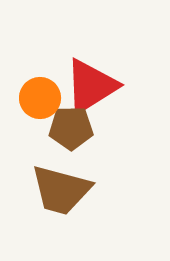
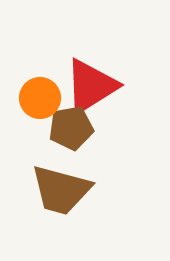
brown pentagon: rotated 9 degrees counterclockwise
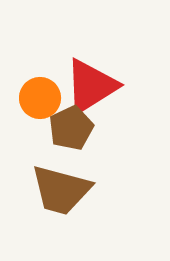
brown pentagon: rotated 15 degrees counterclockwise
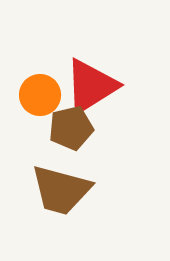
orange circle: moved 3 px up
brown pentagon: rotated 12 degrees clockwise
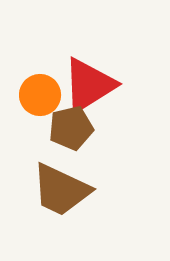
red triangle: moved 2 px left, 1 px up
brown trapezoid: rotated 10 degrees clockwise
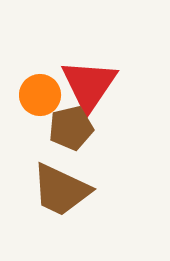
red triangle: rotated 24 degrees counterclockwise
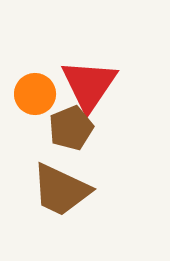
orange circle: moved 5 px left, 1 px up
brown pentagon: rotated 9 degrees counterclockwise
